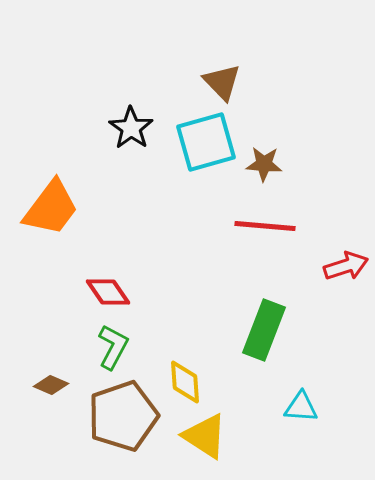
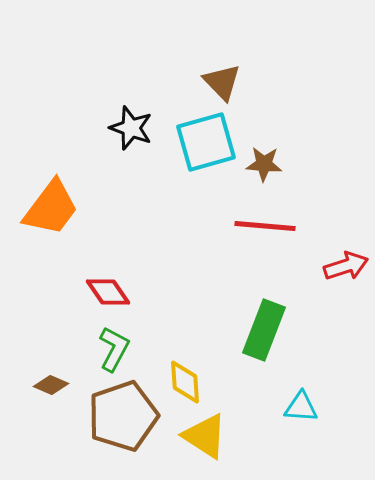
black star: rotated 15 degrees counterclockwise
green L-shape: moved 1 px right, 2 px down
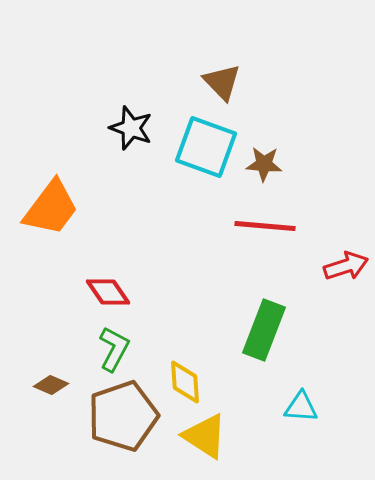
cyan square: moved 5 px down; rotated 36 degrees clockwise
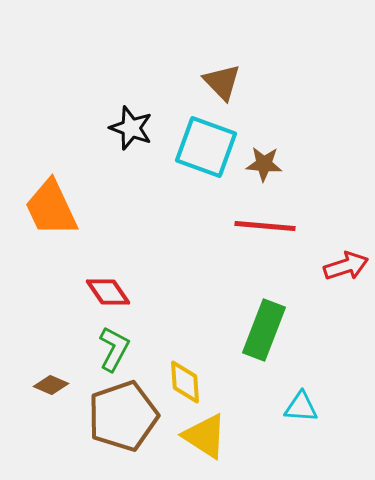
orange trapezoid: rotated 118 degrees clockwise
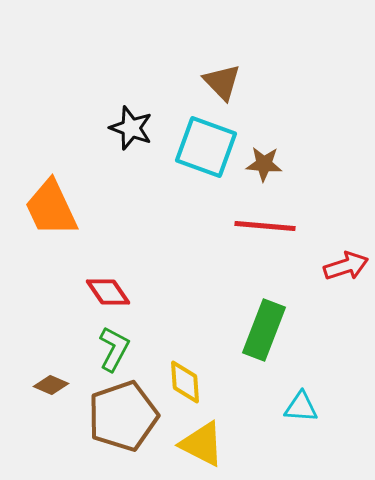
yellow triangle: moved 3 px left, 8 px down; rotated 6 degrees counterclockwise
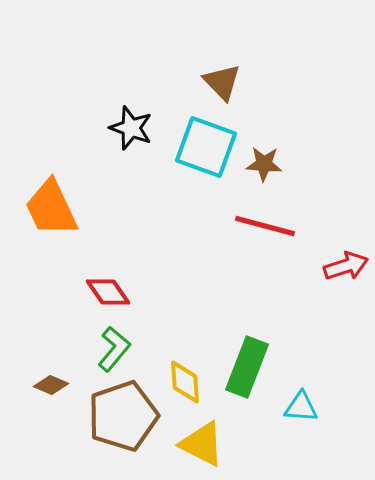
red line: rotated 10 degrees clockwise
green rectangle: moved 17 px left, 37 px down
green L-shape: rotated 12 degrees clockwise
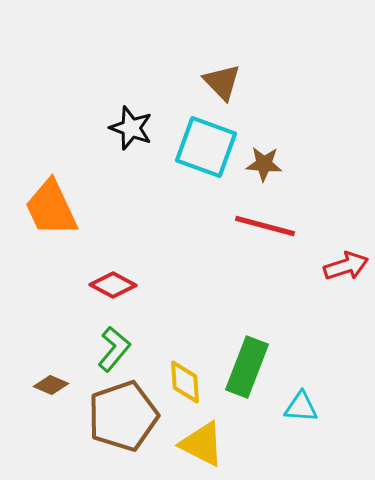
red diamond: moved 5 px right, 7 px up; rotated 27 degrees counterclockwise
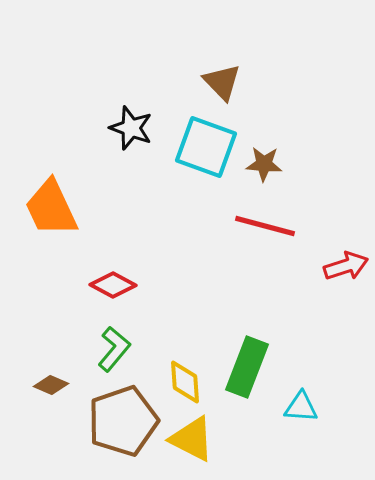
brown pentagon: moved 5 px down
yellow triangle: moved 10 px left, 5 px up
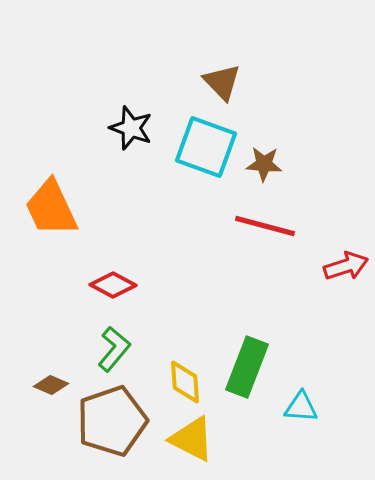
brown pentagon: moved 11 px left
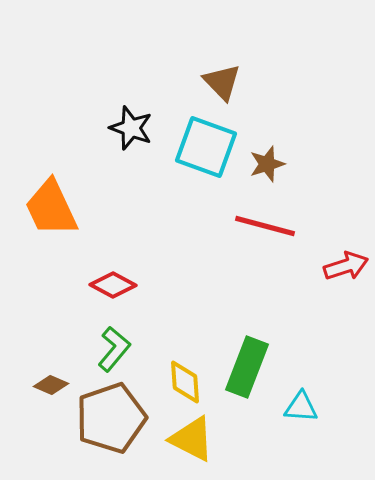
brown star: moved 3 px right; rotated 21 degrees counterclockwise
brown pentagon: moved 1 px left, 3 px up
